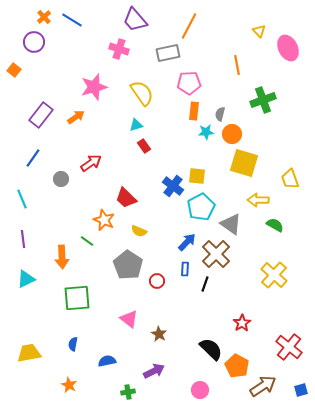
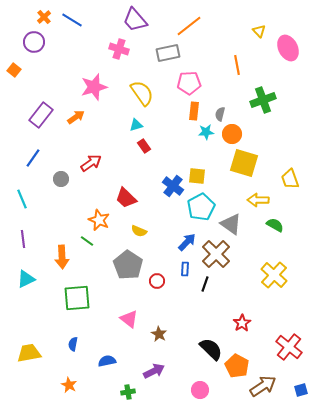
orange line at (189, 26): rotated 24 degrees clockwise
orange star at (104, 220): moved 5 px left
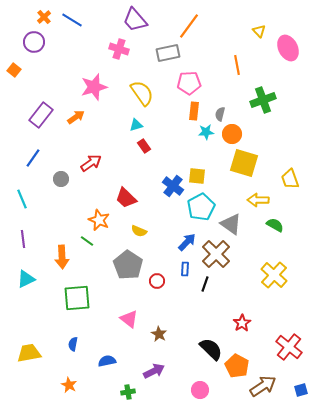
orange line at (189, 26): rotated 16 degrees counterclockwise
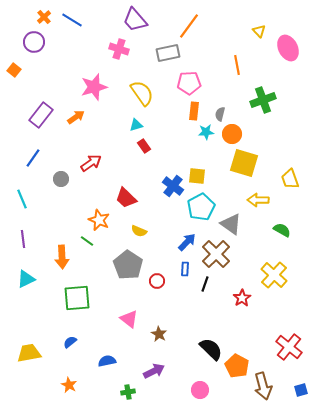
green semicircle at (275, 225): moved 7 px right, 5 px down
red star at (242, 323): moved 25 px up
blue semicircle at (73, 344): moved 3 px left, 2 px up; rotated 40 degrees clockwise
brown arrow at (263, 386): rotated 108 degrees clockwise
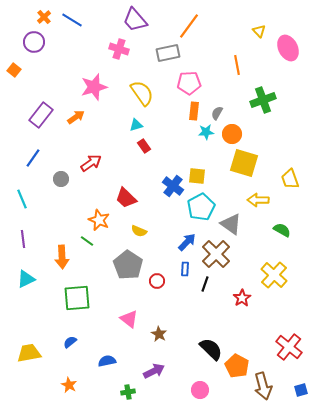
gray semicircle at (220, 114): moved 3 px left, 1 px up; rotated 16 degrees clockwise
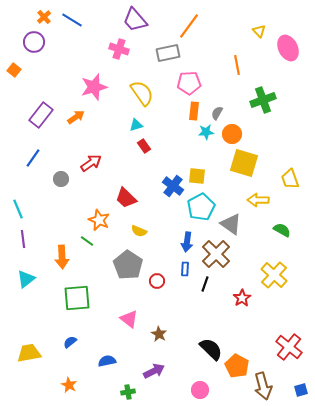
cyan line at (22, 199): moved 4 px left, 10 px down
blue arrow at (187, 242): rotated 144 degrees clockwise
cyan triangle at (26, 279): rotated 12 degrees counterclockwise
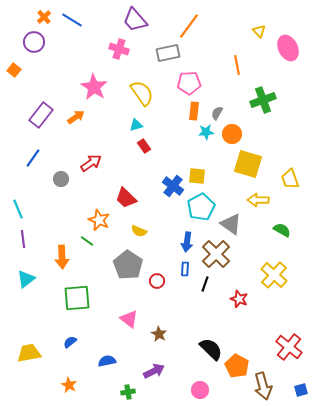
pink star at (94, 87): rotated 24 degrees counterclockwise
yellow square at (244, 163): moved 4 px right, 1 px down
red star at (242, 298): moved 3 px left, 1 px down; rotated 18 degrees counterclockwise
